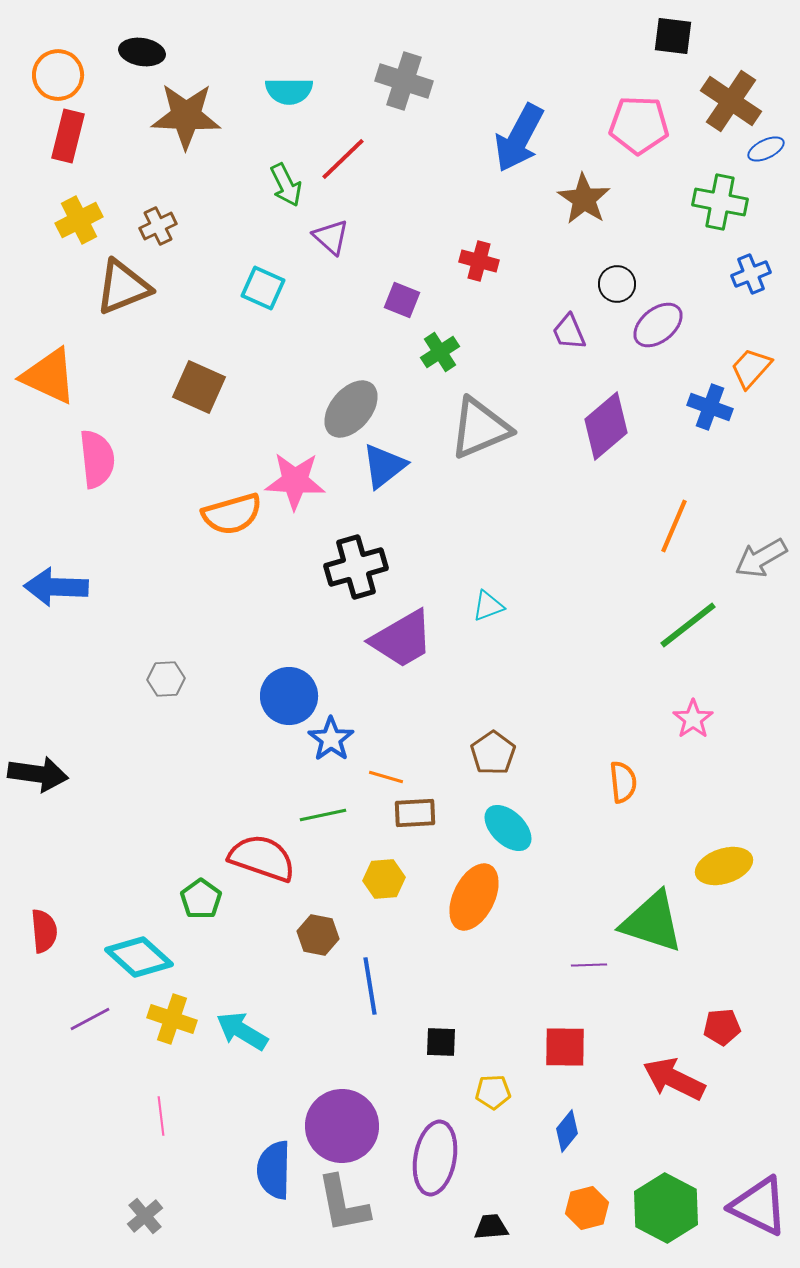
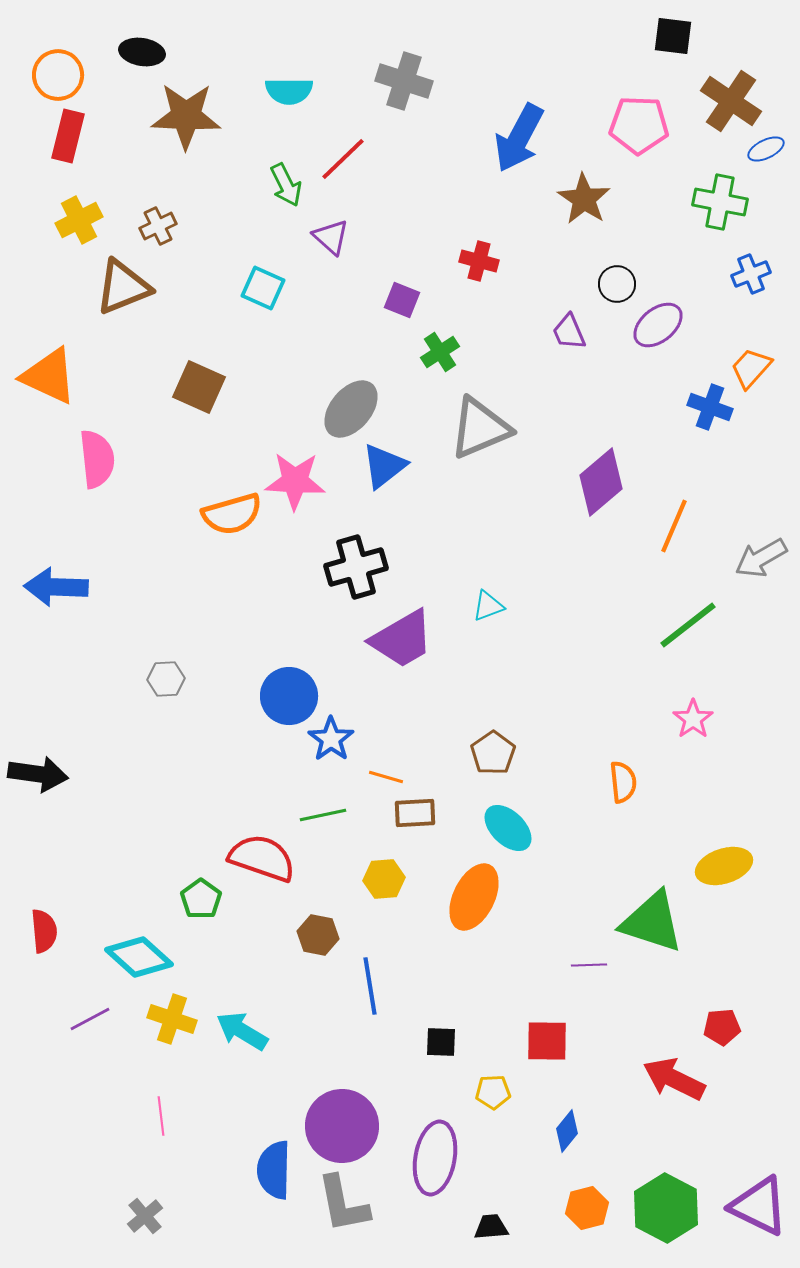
purple diamond at (606, 426): moved 5 px left, 56 px down
red square at (565, 1047): moved 18 px left, 6 px up
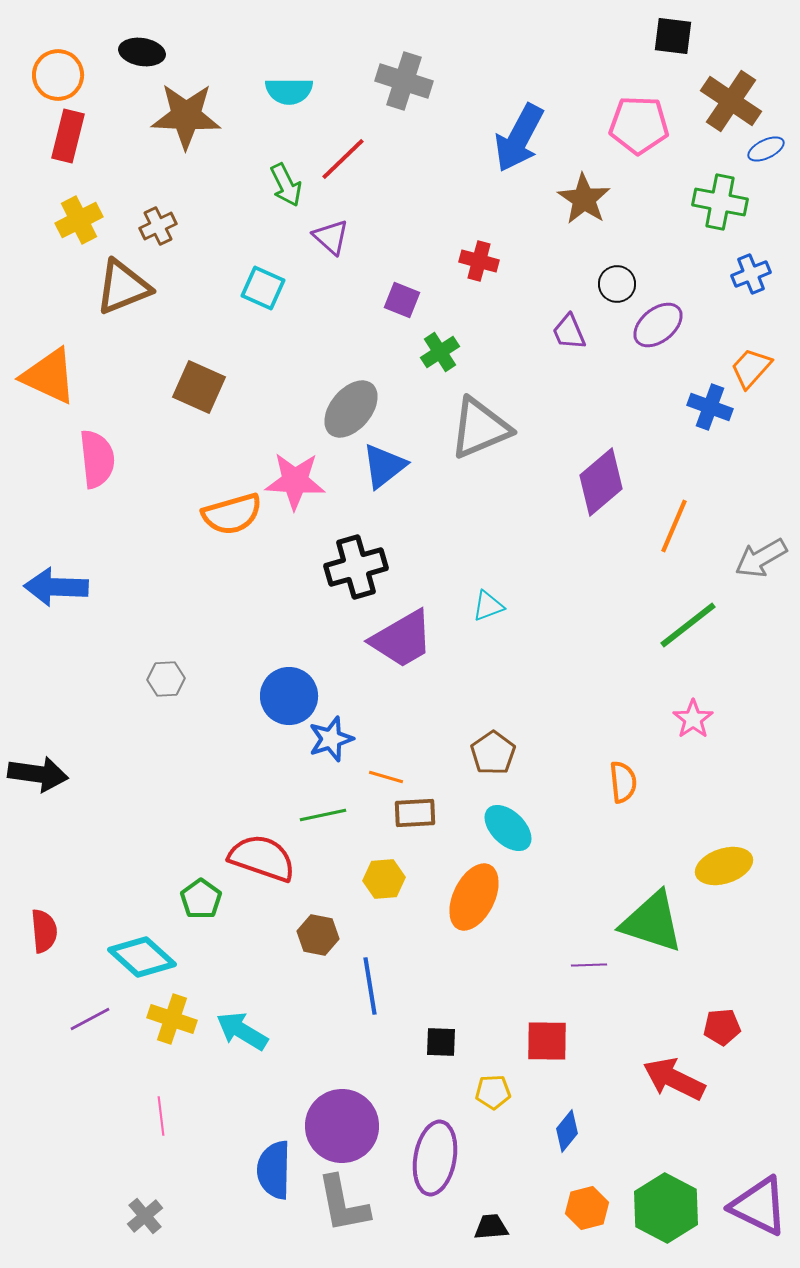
blue star at (331, 739): rotated 18 degrees clockwise
cyan diamond at (139, 957): moved 3 px right
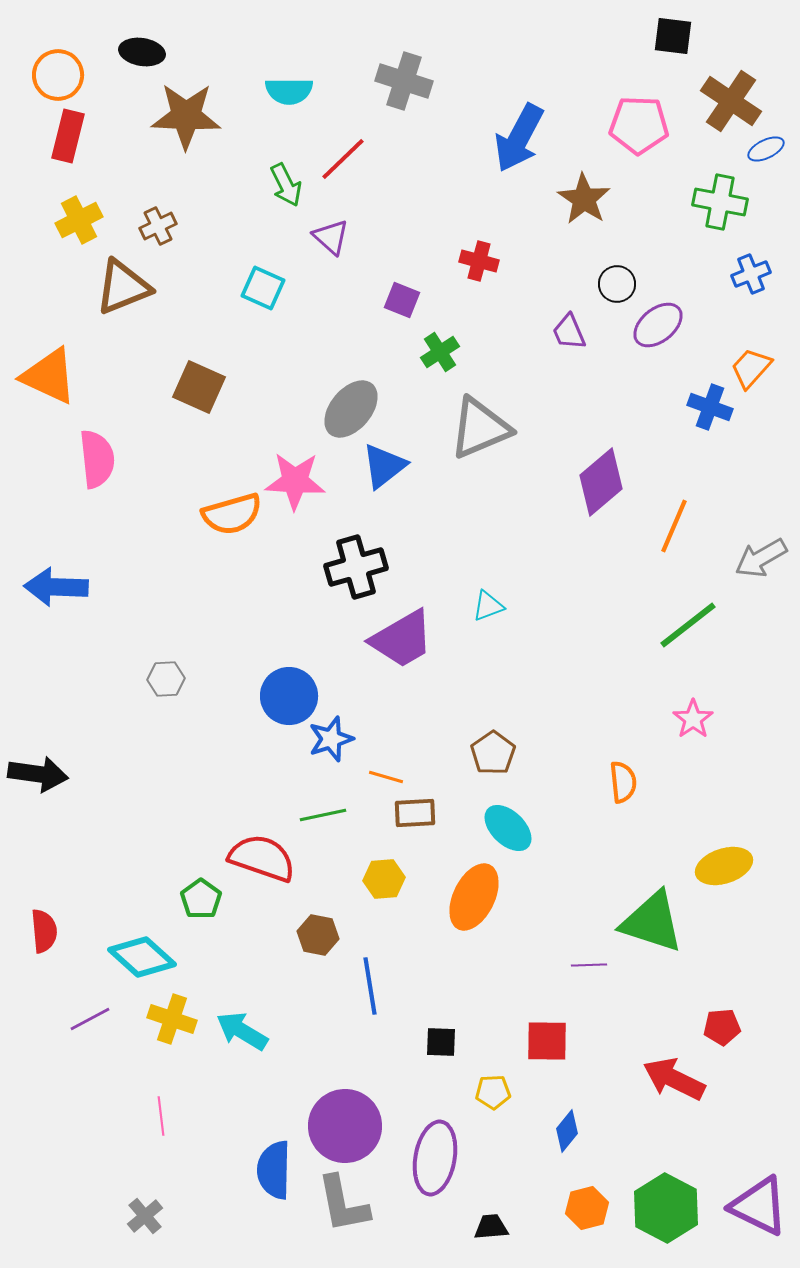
purple circle at (342, 1126): moved 3 px right
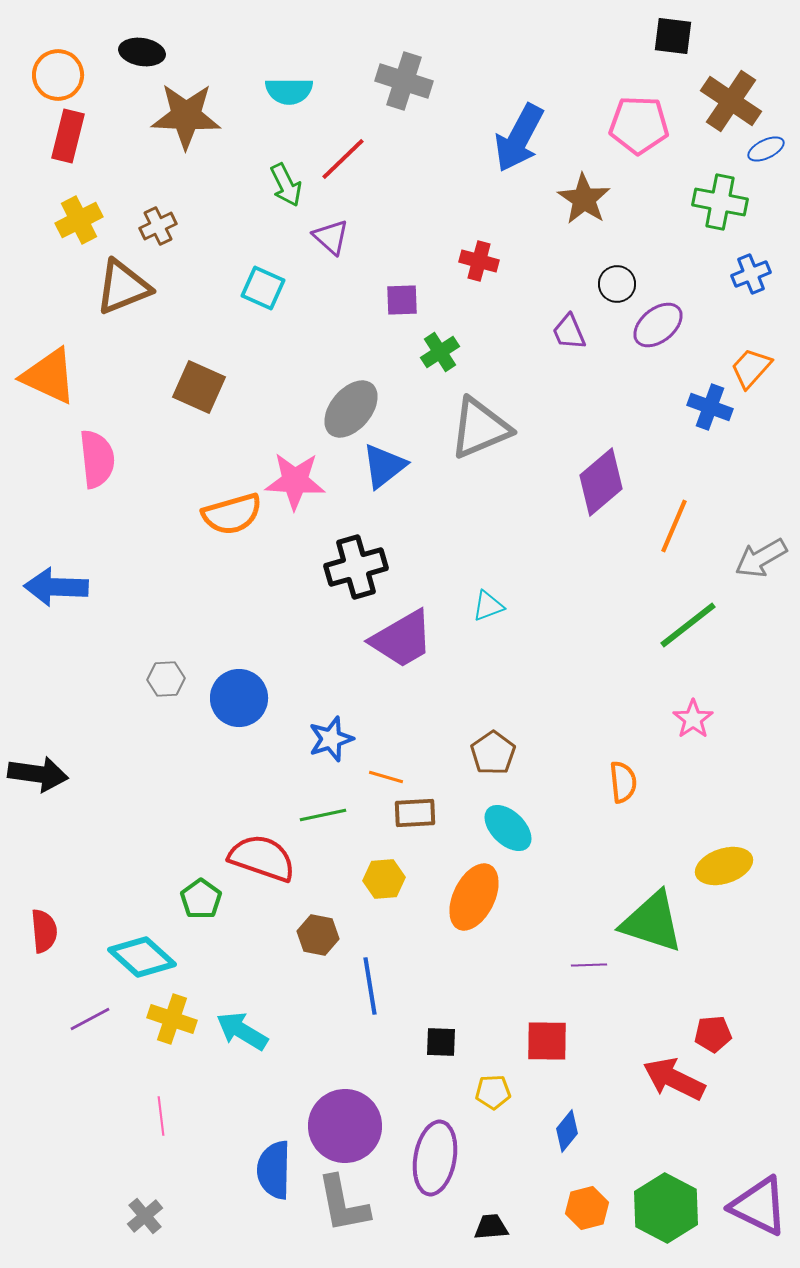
purple square at (402, 300): rotated 24 degrees counterclockwise
blue circle at (289, 696): moved 50 px left, 2 px down
red pentagon at (722, 1027): moved 9 px left, 7 px down
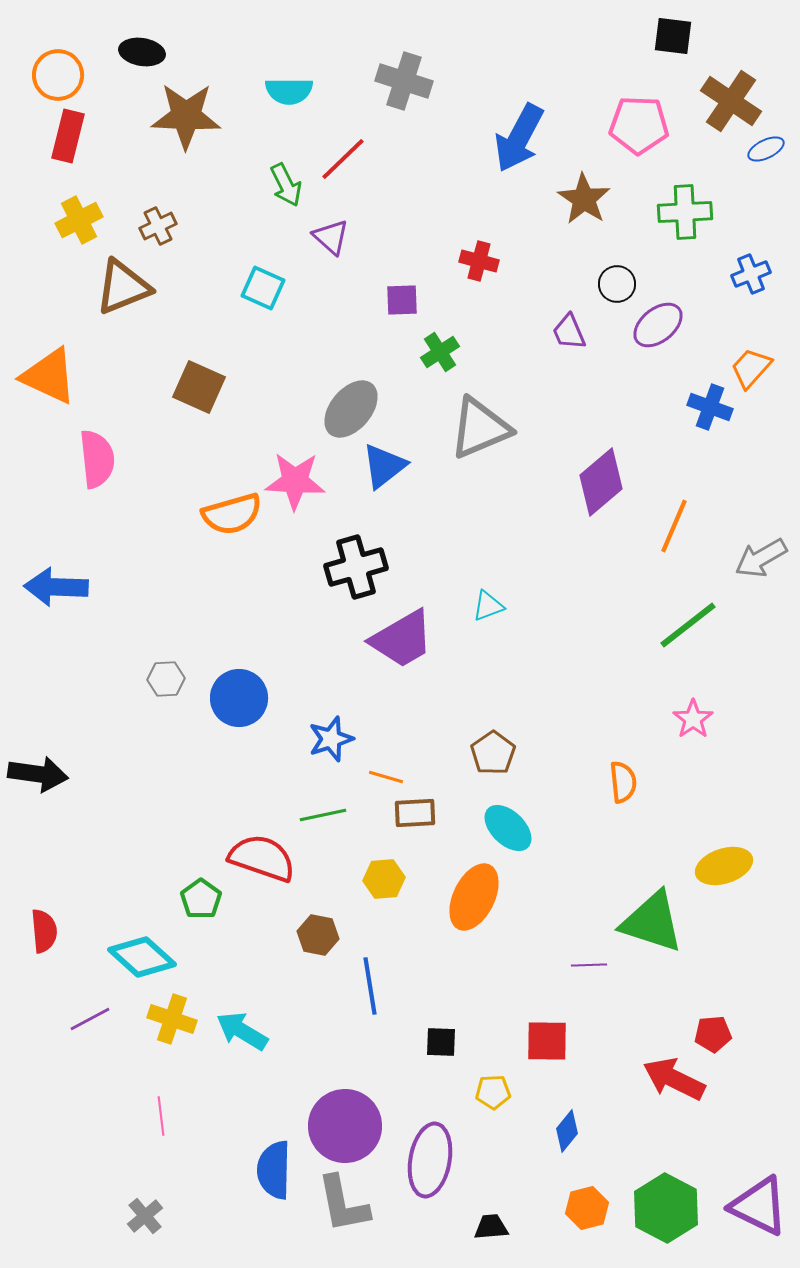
green cross at (720, 202): moved 35 px left, 10 px down; rotated 14 degrees counterclockwise
purple ellipse at (435, 1158): moved 5 px left, 2 px down
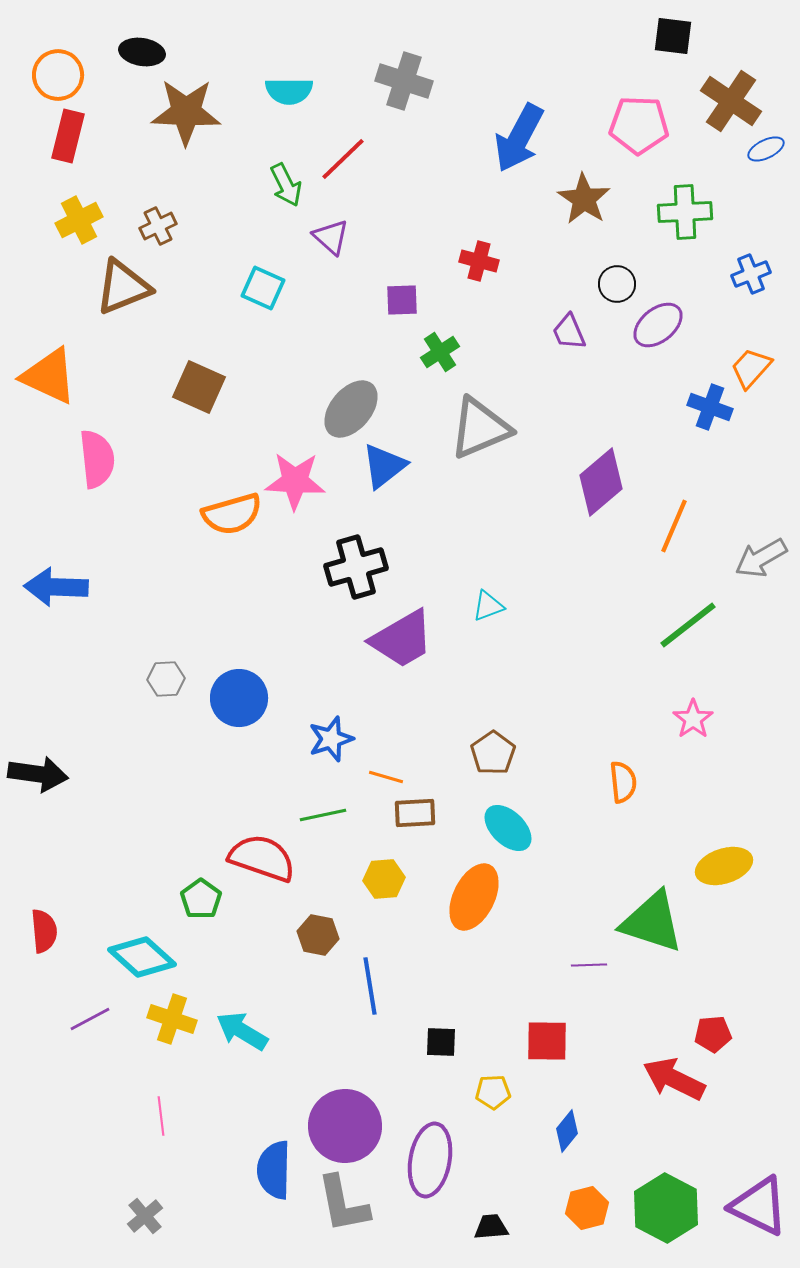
brown star at (186, 116): moved 4 px up
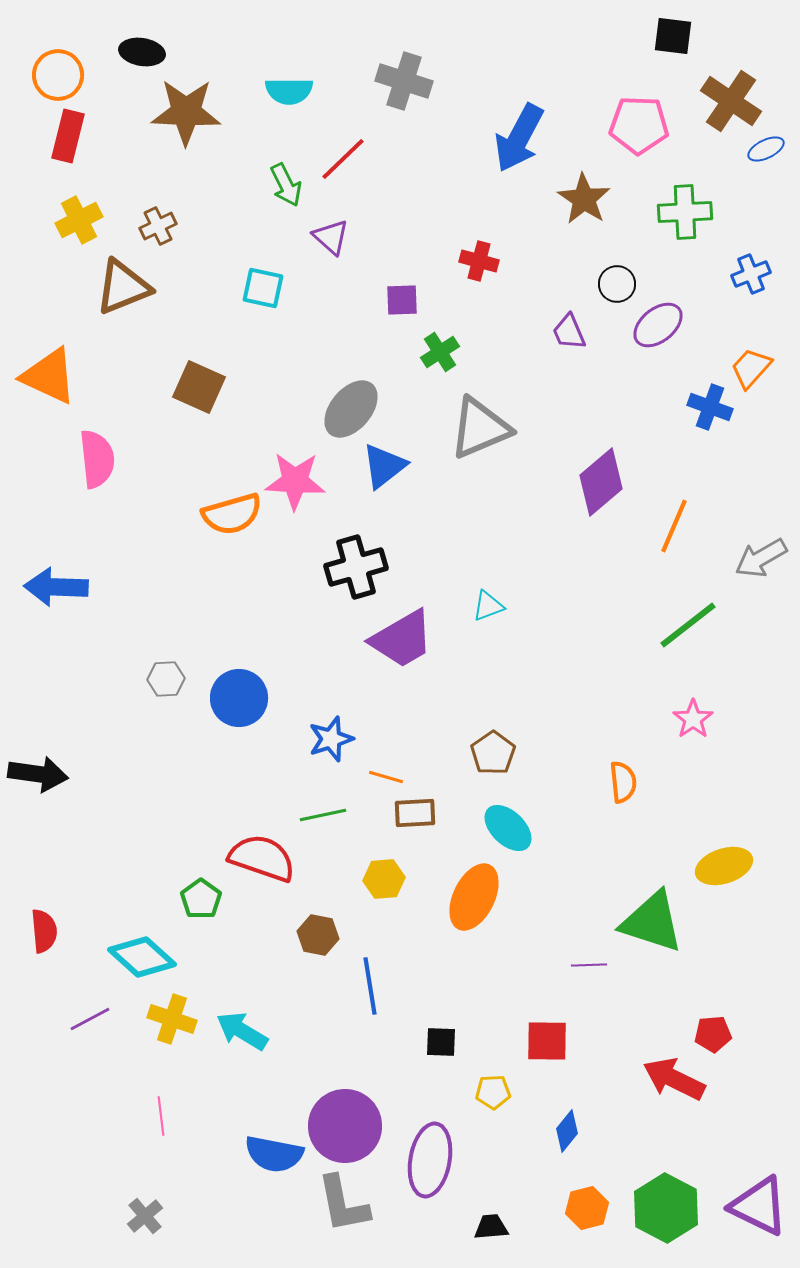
cyan square at (263, 288): rotated 12 degrees counterclockwise
blue semicircle at (274, 1170): moved 16 px up; rotated 80 degrees counterclockwise
